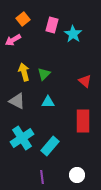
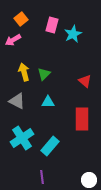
orange square: moved 2 px left
cyan star: rotated 12 degrees clockwise
red rectangle: moved 1 px left, 2 px up
white circle: moved 12 px right, 5 px down
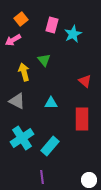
green triangle: moved 14 px up; rotated 24 degrees counterclockwise
cyan triangle: moved 3 px right, 1 px down
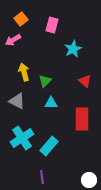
cyan star: moved 15 px down
green triangle: moved 1 px right, 21 px down; rotated 24 degrees clockwise
cyan rectangle: moved 1 px left
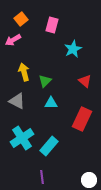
red rectangle: rotated 25 degrees clockwise
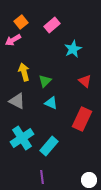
orange square: moved 3 px down
pink rectangle: rotated 35 degrees clockwise
cyan triangle: rotated 24 degrees clockwise
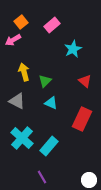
cyan cross: rotated 15 degrees counterclockwise
purple line: rotated 24 degrees counterclockwise
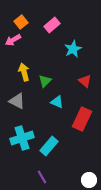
cyan triangle: moved 6 px right, 1 px up
cyan cross: rotated 30 degrees clockwise
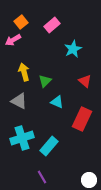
gray triangle: moved 2 px right
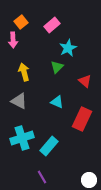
pink arrow: rotated 63 degrees counterclockwise
cyan star: moved 5 px left, 1 px up
green triangle: moved 12 px right, 14 px up
